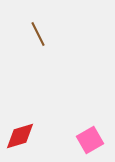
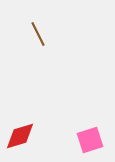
pink square: rotated 12 degrees clockwise
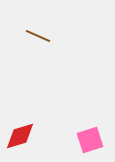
brown line: moved 2 px down; rotated 40 degrees counterclockwise
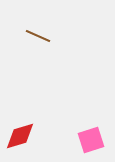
pink square: moved 1 px right
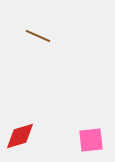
pink square: rotated 12 degrees clockwise
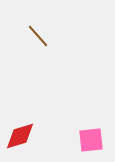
brown line: rotated 25 degrees clockwise
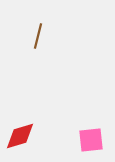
brown line: rotated 55 degrees clockwise
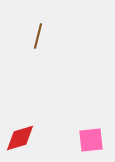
red diamond: moved 2 px down
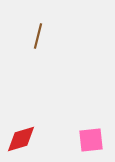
red diamond: moved 1 px right, 1 px down
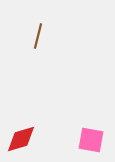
pink square: rotated 16 degrees clockwise
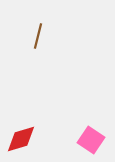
pink square: rotated 24 degrees clockwise
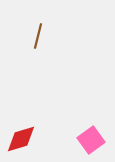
pink square: rotated 20 degrees clockwise
